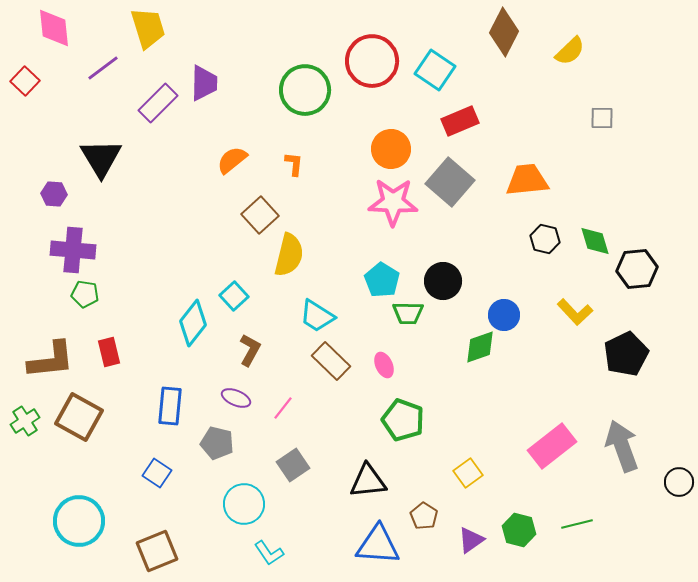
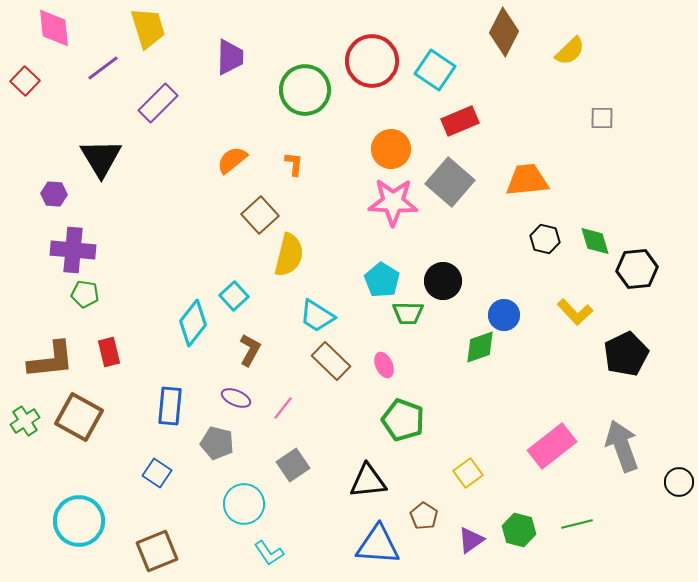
purple trapezoid at (204, 83): moved 26 px right, 26 px up
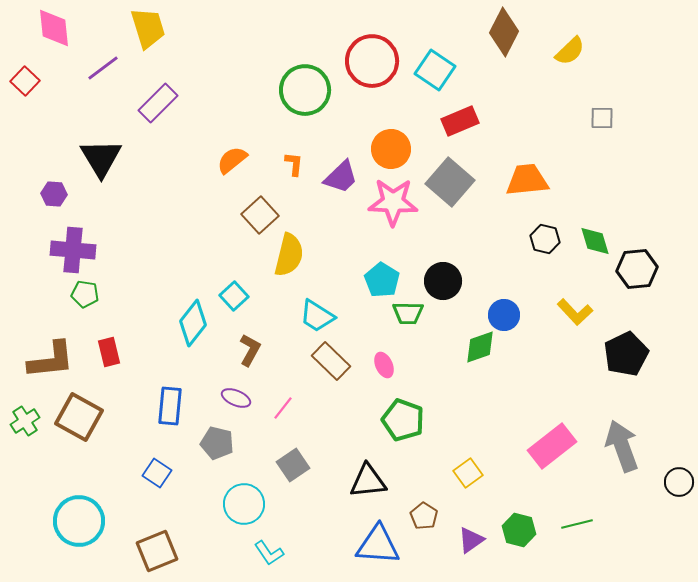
purple trapezoid at (230, 57): moved 111 px right, 120 px down; rotated 45 degrees clockwise
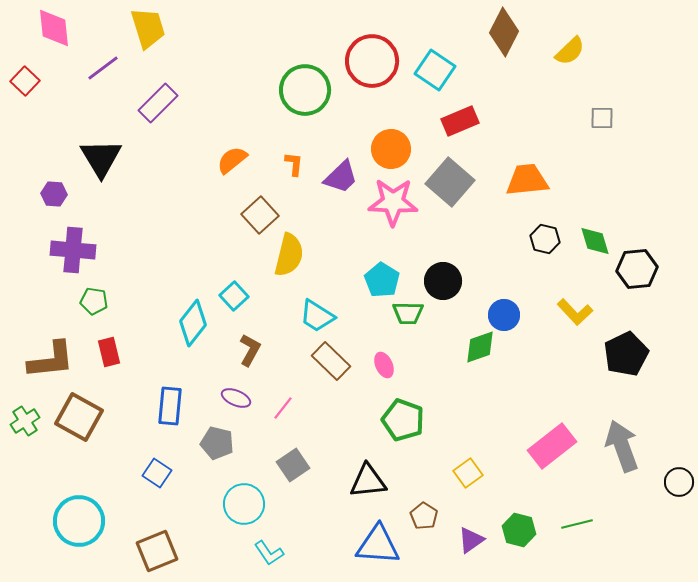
green pentagon at (85, 294): moved 9 px right, 7 px down
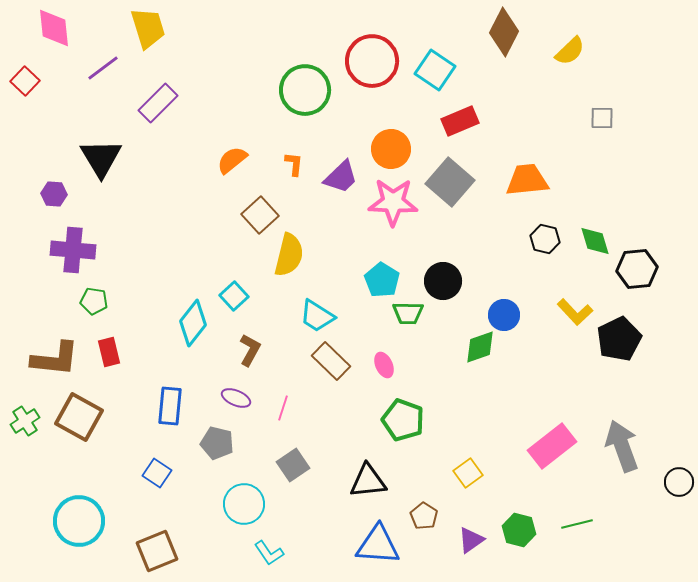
black pentagon at (626, 354): moved 7 px left, 15 px up
brown L-shape at (51, 360): moved 4 px right, 1 px up; rotated 12 degrees clockwise
pink line at (283, 408): rotated 20 degrees counterclockwise
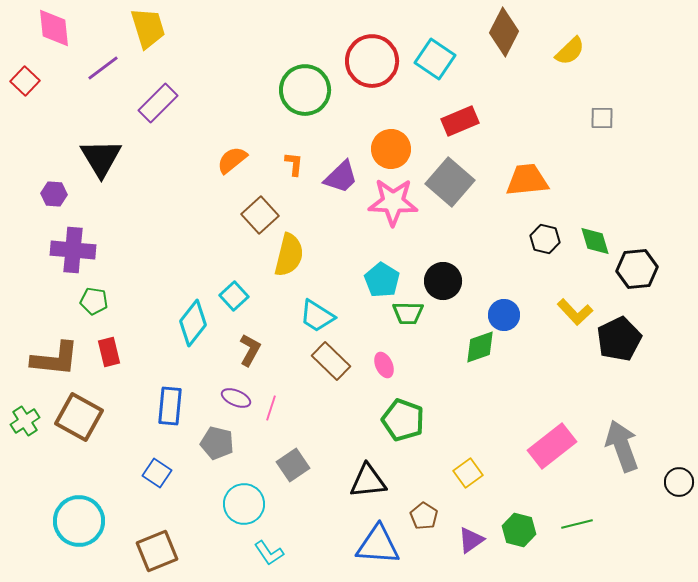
cyan square at (435, 70): moved 11 px up
pink line at (283, 408): moved 12 px left
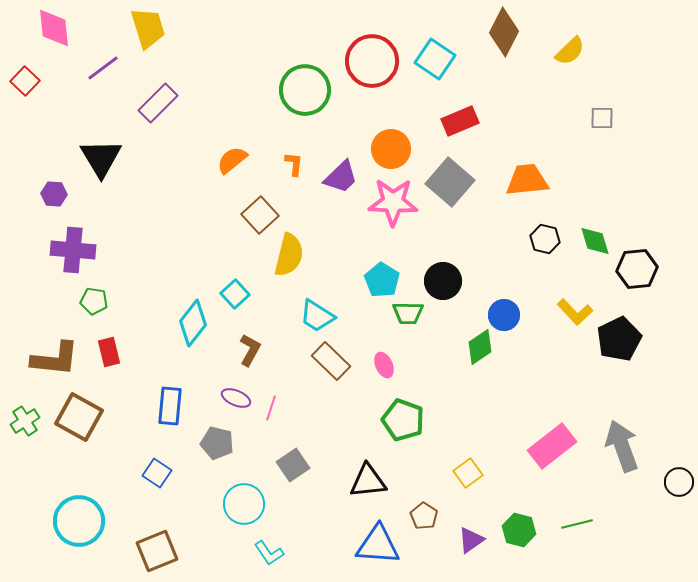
cyan square at (234, 296): moved 1 px right, 2 px up
green diamond at (480, 347): rotated 15 degrees counterclockwise
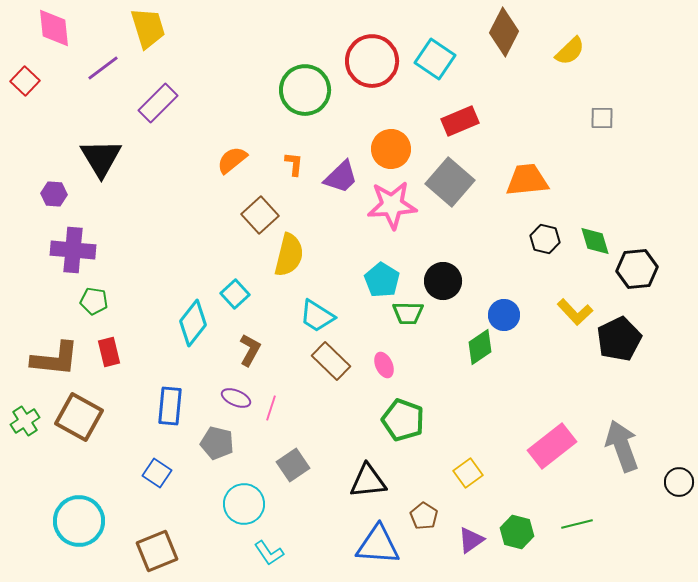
pink star at (393, 202): moved 1 px left, 3 px down; rotated 6 degrees counterclockwise
green hexagon at (519, 530): moved 2 px left, 2 px down
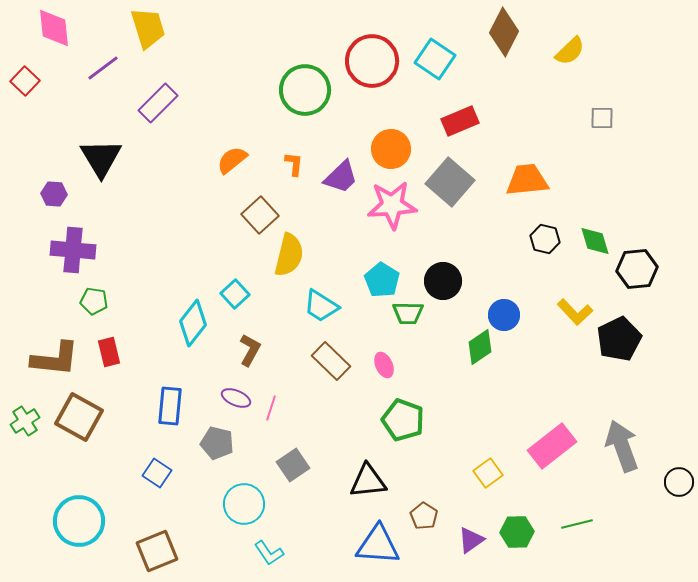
cyan trapezoid at (317, 316): moved 4 px right, 10 px up
yellow square at (468, 473): moved 20 px right
green hexagon at (517, 532): rotated 16 degrees counterclockwise
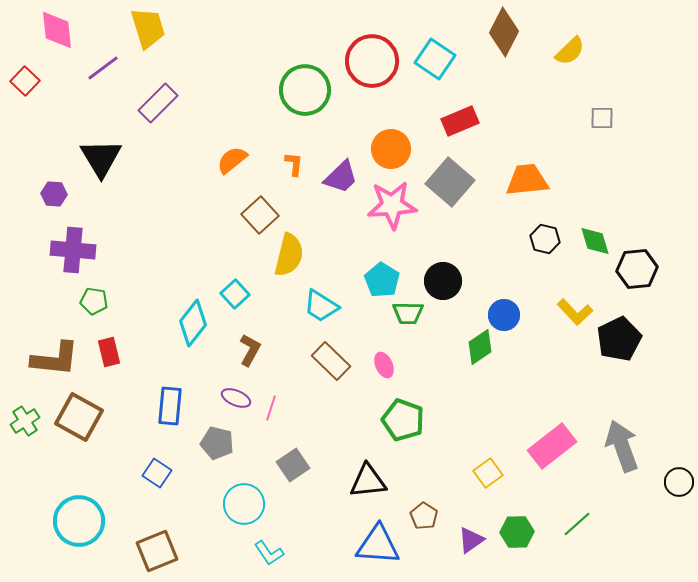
pink diamond at (54, 28): moved 3 px right, 2 px down
green line at (577, 524): rotated 28 degrees counterclockwise
